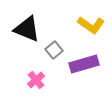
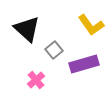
yellow L-shape: rotated 20 degrees clockwise
black triangle: rotated 20 degrees clockwise
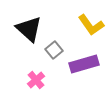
black triangle: moved 2 px right
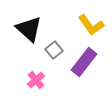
purple rectangle: moved 2 px up; rotated 36 degrees counterclockwise
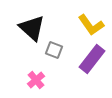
black triangle: moved 3 px right, 1 px up
gray square: rotated 30 degrees counterclockwise
purple rectangle: moved 8 px right, 3 px up
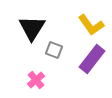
black triangle: rotated 20 degrees clockwise
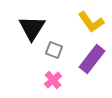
yellow L-shape: moved 3 px up
pink cross: moved 17 px right
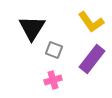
pink cross: rotated 24 degrees clockwise
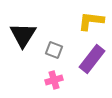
yellow L-shape: moved 1 px up; rotated 132 degrees clockwise
black triangle: moved 9 px left, 7 px down
pink cross: moved 1 px right
